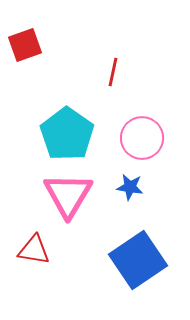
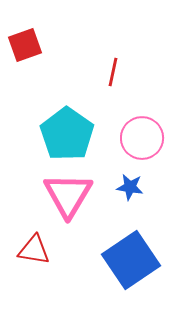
blue square: moved 7 px left
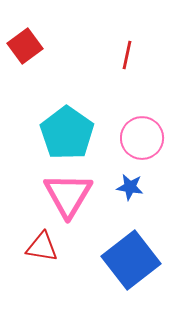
red square: moved 1 px down; rotated 16 degrees counterclockwise
red line: moved 14 px right, 17 px up
cyan pentagon: moved 1 px up
red triangle: moved 8 px right, 3 px up
blue square: rotated 4 degrees counterclockwise
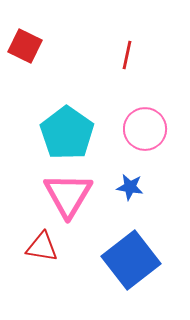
red square: rotated 28 degrees counterclockwise
pink circle: moved 3 px right, 9 px up
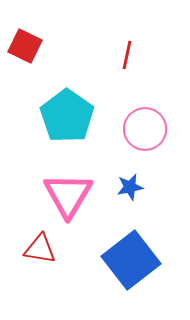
cyan pentagon: moved 17 px up
blue star: rotated 20 degrees counterclockwise
red triangle: moved 2 px left, 2 px down
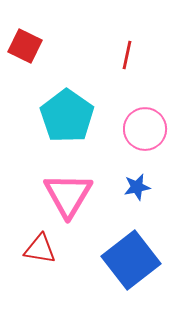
blue star: moved 7 px right
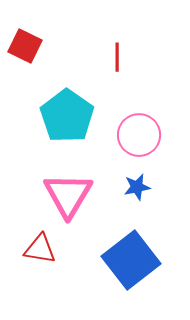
red line: moved 10 px left, 2 px down; rotated 12 degrees counterclockwise
pink circle: moved 6 px left, 6 px down
